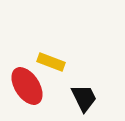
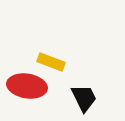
red ellipse: rotated 48 degrees counterclockwise
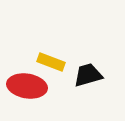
black trapezoid: moved 4 px right, 23 px up; rotated 80 degrees counterclockwise
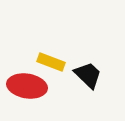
black trapezoid: rotated 60 degrees clockwise
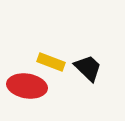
black trapezoid: moved 7 px up
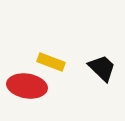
black trapezoid: moved 14 px right
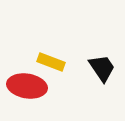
black trapezoid: rotated 12 degrees clockwise
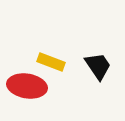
black trapezoid: moved 4 px left, 2 px up
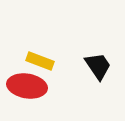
yellow rectangle: moved 11 px left, 1 px up
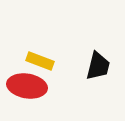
black trapezoid: rotated 48 degrees clockwise
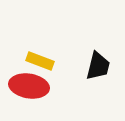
red ellipse: moved 2 px right
